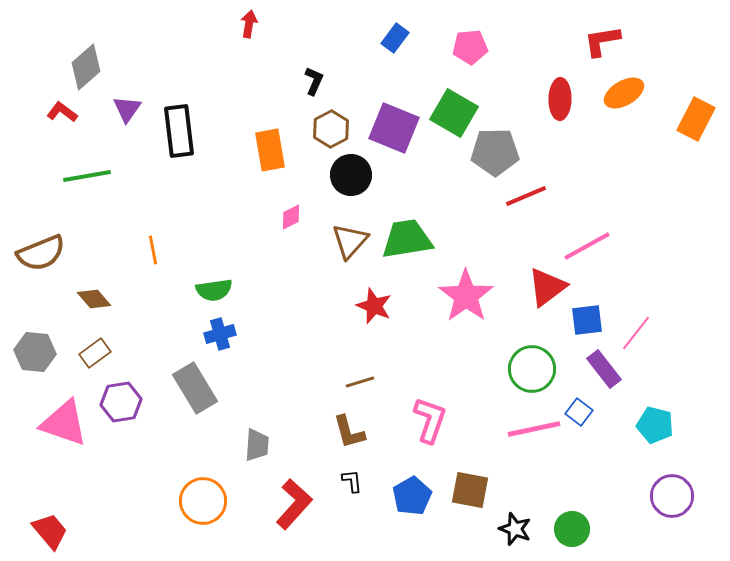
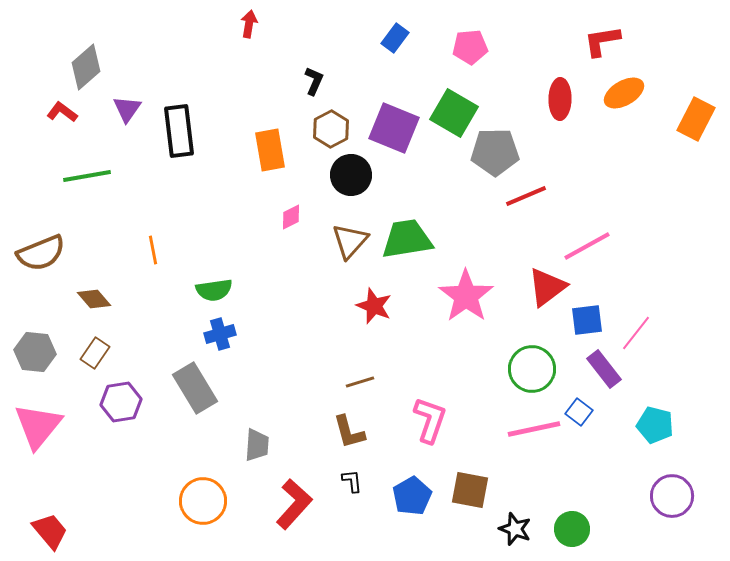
brown rectangle at (95, 353): rotated 20 degrees counterclockwise
pink triangle at (64, 423): moved 26 px left, 3 px down; rotated 50 degrees clockwise
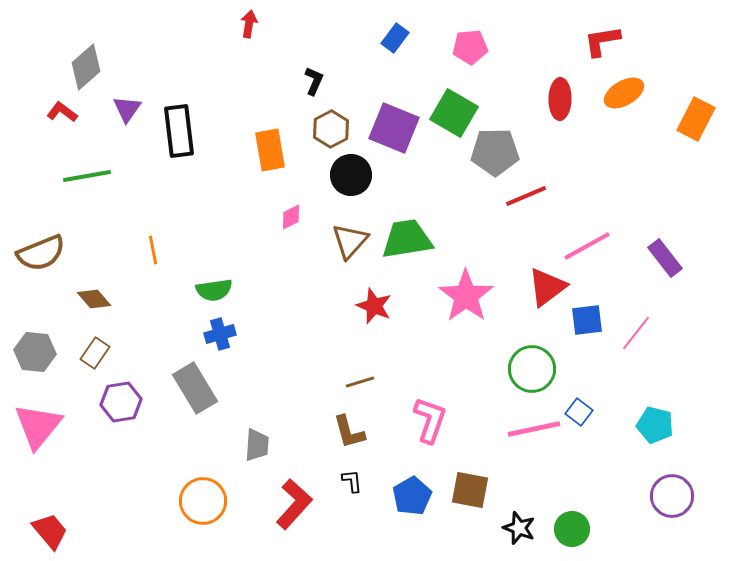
purple rectangle at (604, 369): moved 61 px right, 111 px up
black star at (515, 529): moved 4 px right, 1 px up
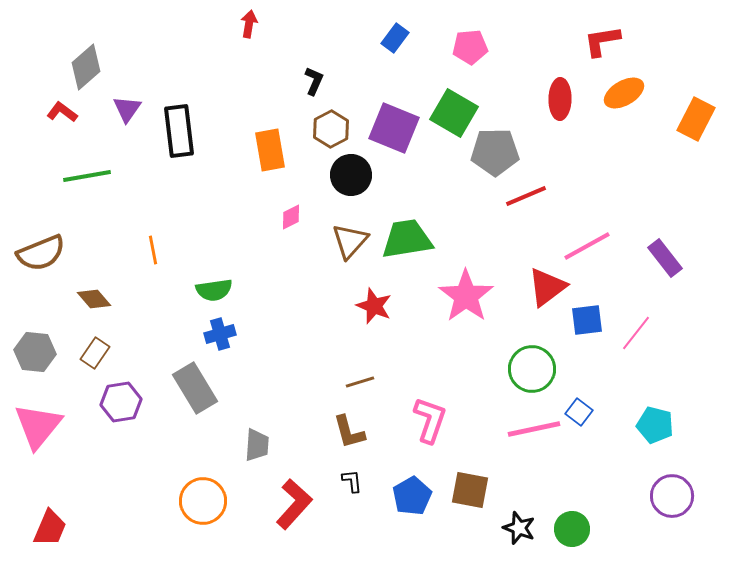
red trapezoid at (50, 531): moved 3 px up; rotated 63 degrees clockwise
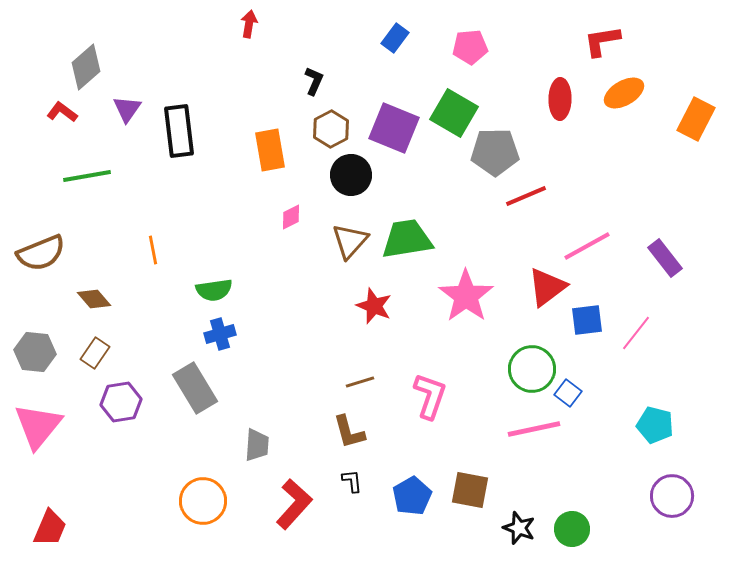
blue square at (579, 412): moved 11 px left, 19 px up
pink L-shape at (430, 420): moved 24 px up
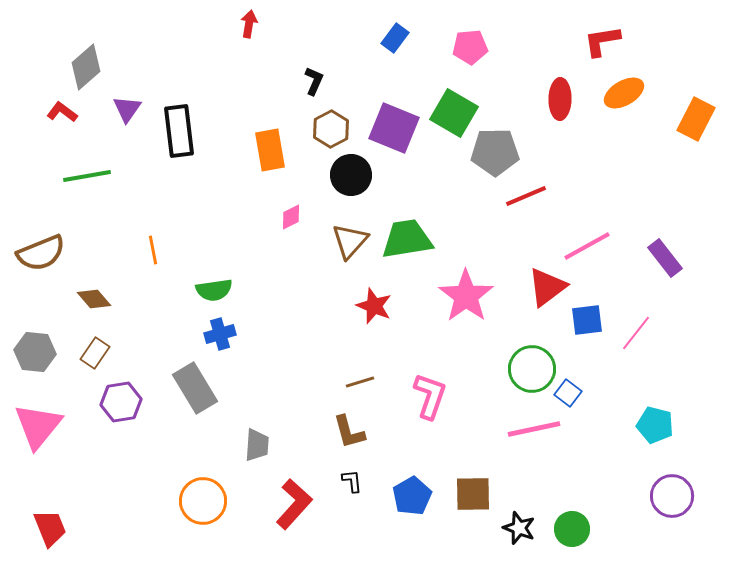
brown square at (470, 490): moved 3 px right, 4 px down; rotated 12 degrees counterclockwise
red trapezoid at (50, 528): rotated 45 degrees counterclockwise
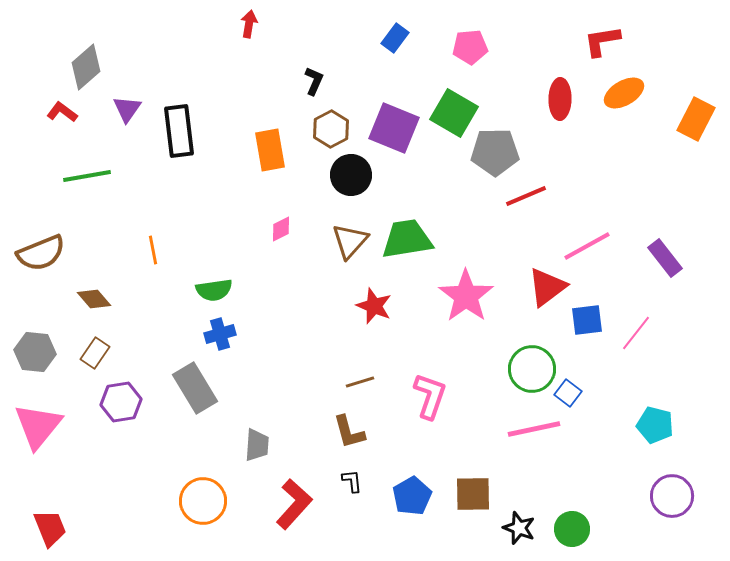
pink diamond at (291, 217): moved 10 px left, 12 px down
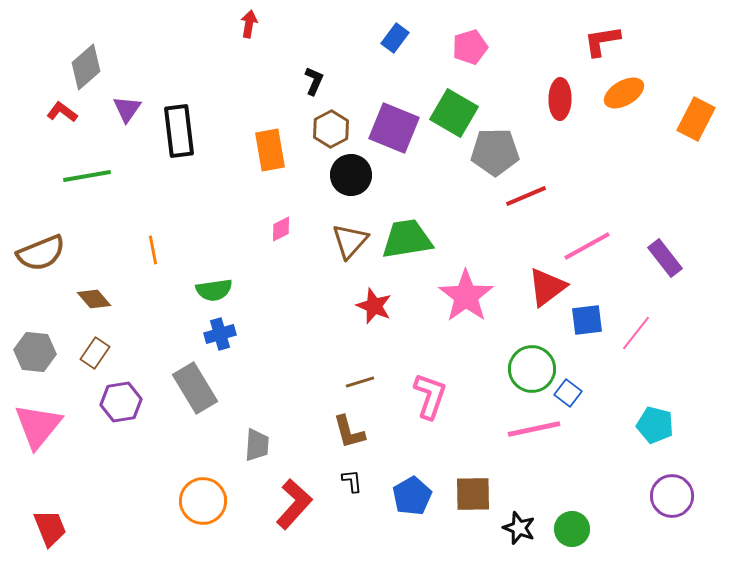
pink pentagon at (470, 47): rotated 12 degrees counterclockwise
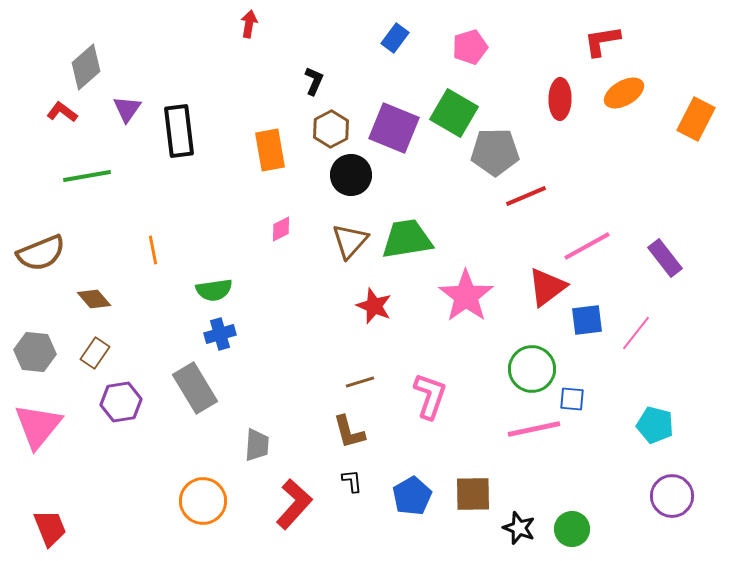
blue square at (568, 393): moved 4 px right, 6 px down; rotated 32 degrees counterclockwise
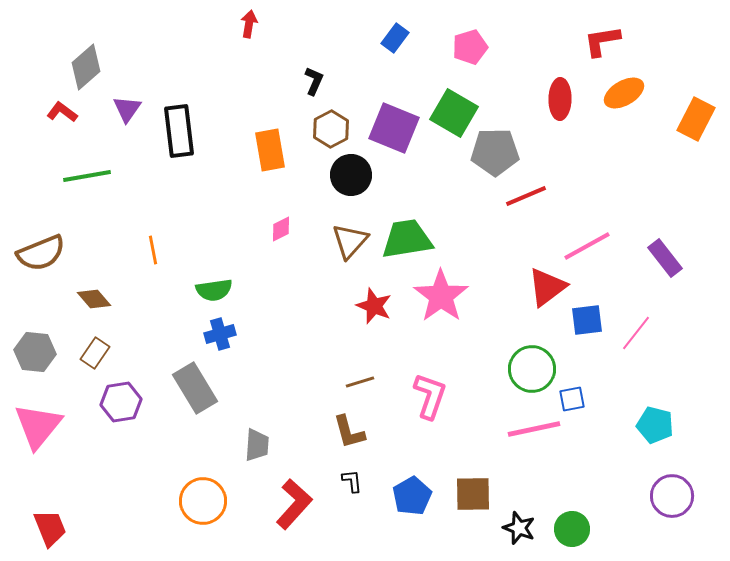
pink star at (466, 296): moved 25 px left
blue square at (572, 399): rotated 16 degrees counterclockwise
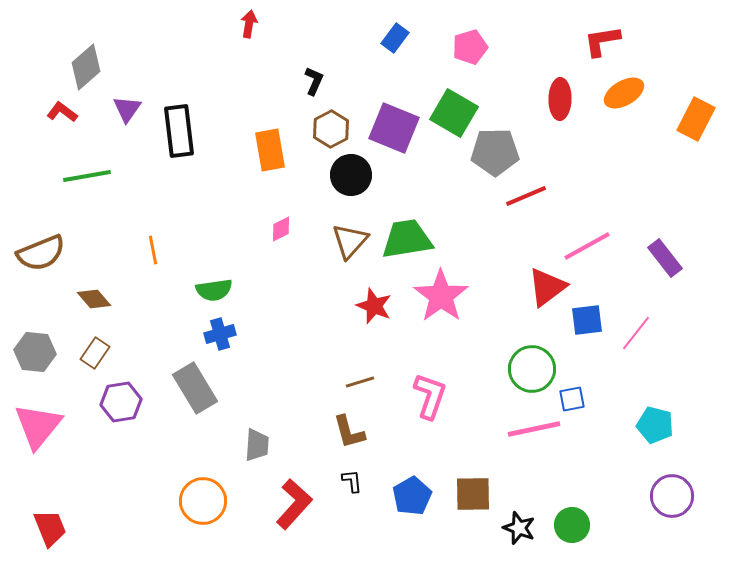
green circle at (572, 529): moved 4 px up
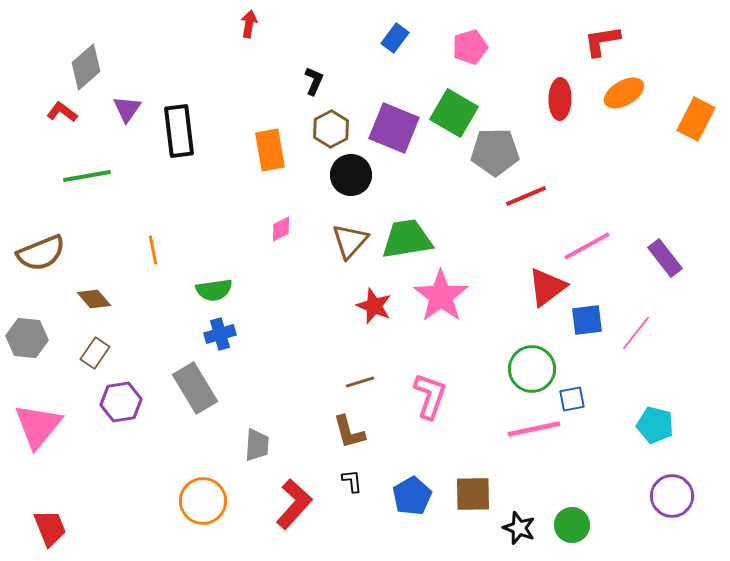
gray hexagon at (35, 352): moved 8 px left, 14 px up
